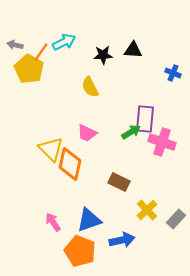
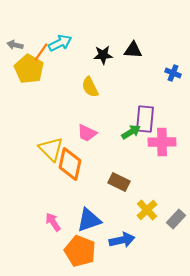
cyan arrow: moved 4 px left, 1 px down
pink cross: rotated 20 degrees counterclockwise
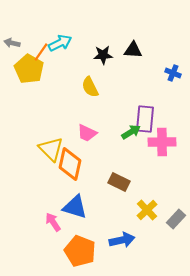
gray arrow: moved 3 px left, 2 px up
blue triangle: moved 14 px left, 13 px up; rotated 36 degrees clockwise
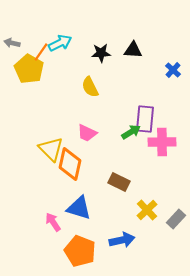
black star: moved 2 px left, 2 px up
blue cross: moved 3 px up; rotated 21 degrees clockwise
blue triangle: moved 4 px right, 1 px down
